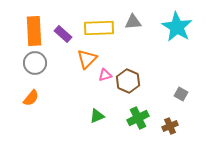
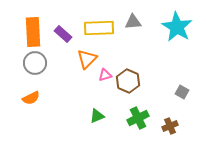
orange rectangle: moved 1 px left, 1 px down
gray square: moved 1 px right, 2 px up
orange semicircle: rotated 24 degrees clockwise
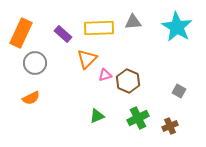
orange rectangle: moved 12 px left, 1 px down; rotated 28 degrees clockwise
gray square: moved 3 px left, 1 px up
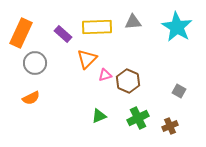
yellow rectangle: moved 2 px left, 1 px up
green triangle: moved 2 px right
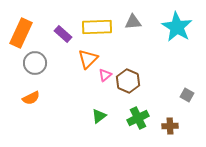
orange triangle: moved 1 px right
pink triangle: rotated 24 degrees counterclockwise
gray square: moved 8 px right, 4 px down
green triangle: rotated 14 degrees counterclockwise
brown cross: rotated 21 degrees clockwise
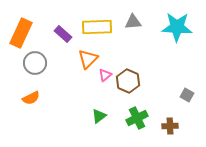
cyan star: rotated 28 degrees counterclockwise
green cross: moved 1 px left
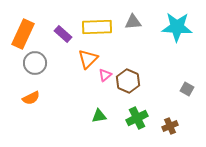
orange rectangle: moved 2 px right, 1 px down
gray square: moved 6 px up
green triangle: rotated 28 degrees clockwise
brown cross: rotated 21 degrees counterclockwise
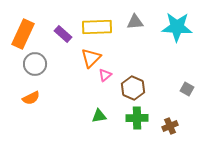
gray triangle: moved 2 px right
orange triangle: moved 3 px right, 1 px up
gray circle: moved 1 px down
brown hexagon: moved 5 px right, 7 px down
green cross: rotated 25 degrees clockwise
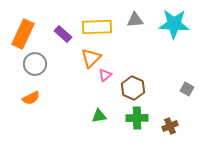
gray triangle: moved 2 px up
cyan star: moved 3 px left, 3 px up
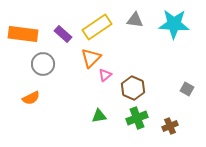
gray triangle: rotated 12 degrees clockwise
yellow rectangle: rotated 32 degrees counterclockwise
orange rectangle: rotated 72 degrees clockwise
gray circle: moved 8 px right
green cross: rotated 20 degrees counterclockwise
